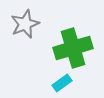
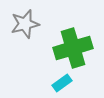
gray star: rotated 8 degrees clockwise
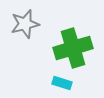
cyan rectangle: rotated 54 degrees clockwise
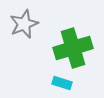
gray star: moved 1 px left; rotated 8 degrees counterclockwise
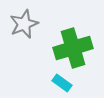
cyan rectangle: rotated 18 degrees clockwise
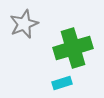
cyan rectangle: rotated 54 degrees counterclockwise
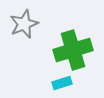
green cross: moved 2 px down
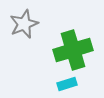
cyan rectangle: moved 5 px right, 1 px down
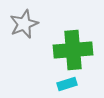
green cross: rotated 12 degrees clockwise
